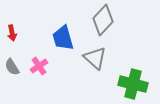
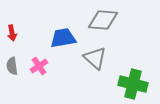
gray diamond: rotated 52 degrees clockwise
blue trapezoid: rotated 96 degrees clockwise
gray semicircle: moved 1 px up; rotated 24 degrees clockwise
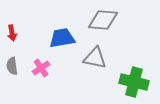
blue trapezoid: moved 1 px left
gray triangle: rotated 30 degrees counterclockwise
pink cross: moved 2 px right, 2 px down
green cross: moved 1 px right, 2 px up
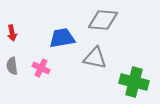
pink cross: rotated 30 degrees counterclockwise
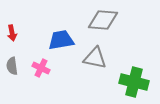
blue trapezoid: moved 1 px left, 2 px down
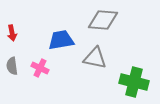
pink cross: moved 1 px left
